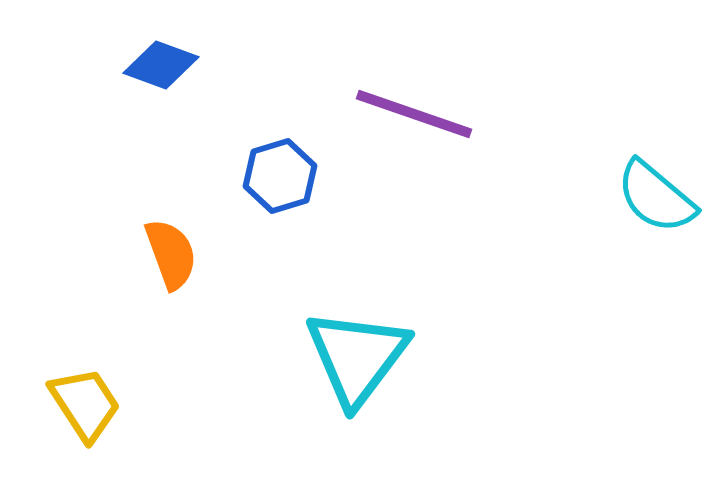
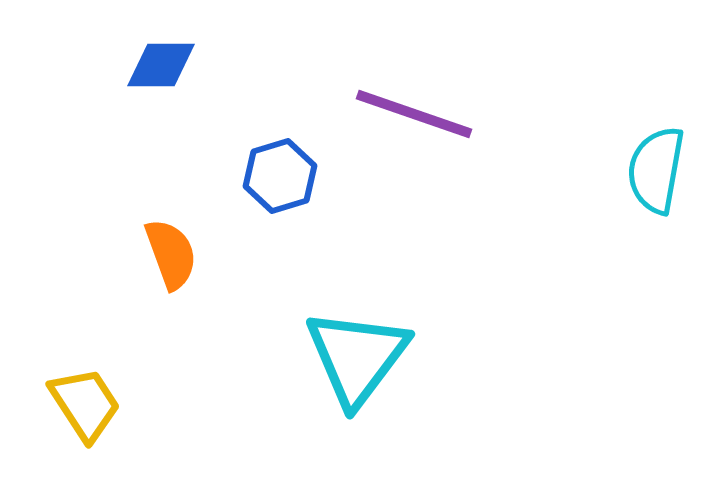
blue diamond: rotated 20 degrees counterclockwise
cyan semicircle: moved 27 px up; rotated 60 degrees clockwise
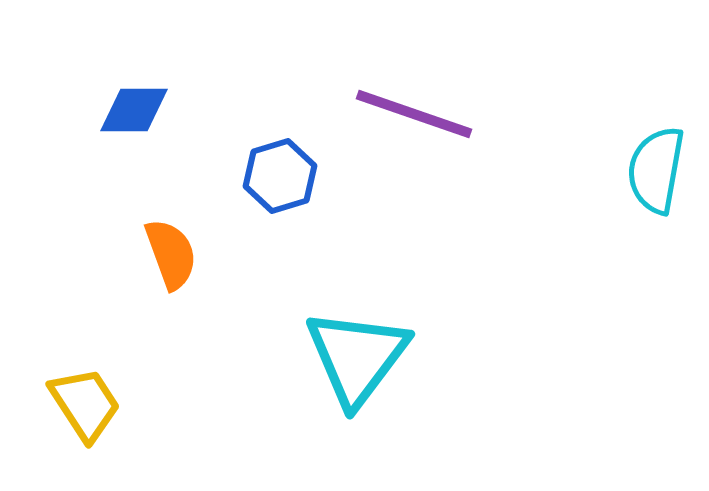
blue diamond: moved 27 px left, 45 px down
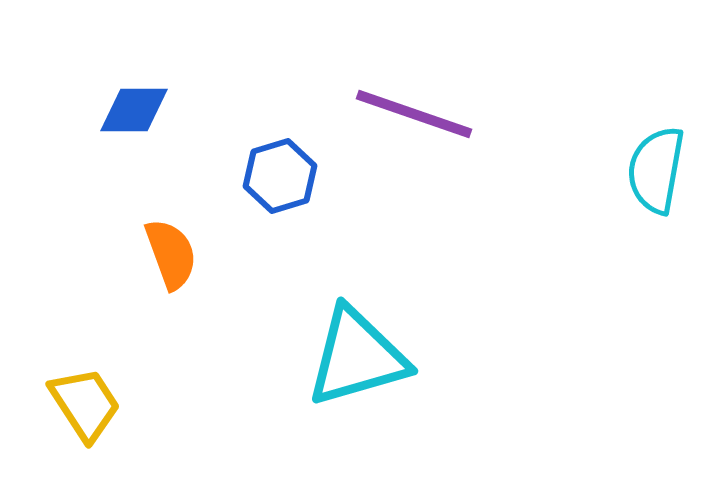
cyan triangle: rotated 37 degrees clockwise
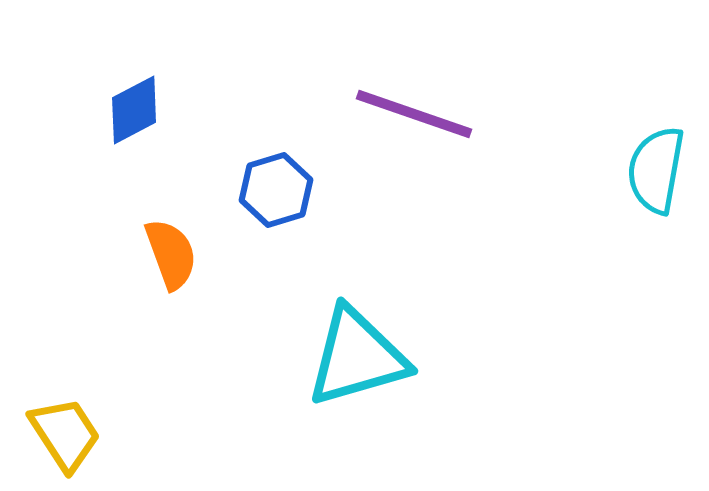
blue diamond: rotated 28 degrees counterclockwise
blue hexagon: moved 4 px left, 14 px down
yellow trapezoid: moved 20 px left, 30 px down
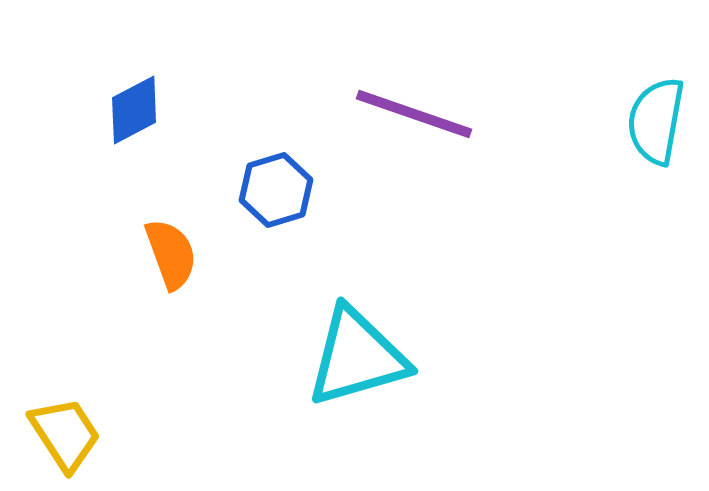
cyan semicircle: moved 49 px up
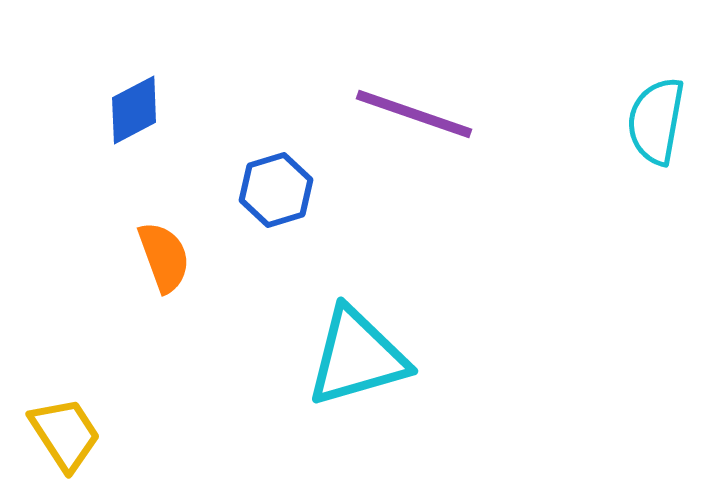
orange semicircle: moved 7 px left, 3 px down
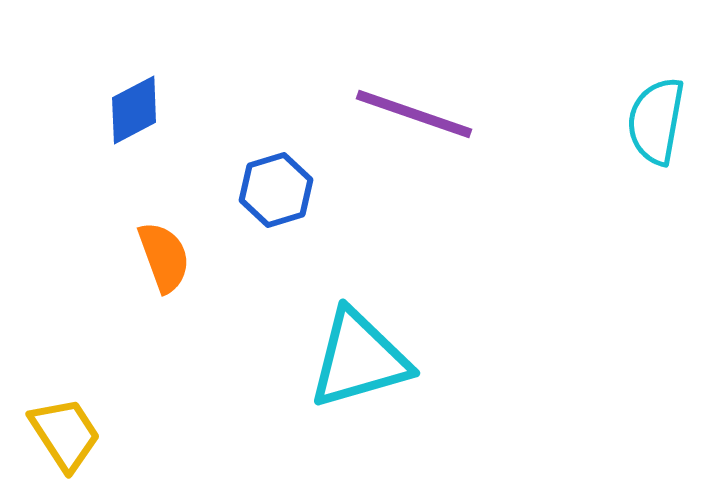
cyan triangle: moved 2 px right, 2 px down
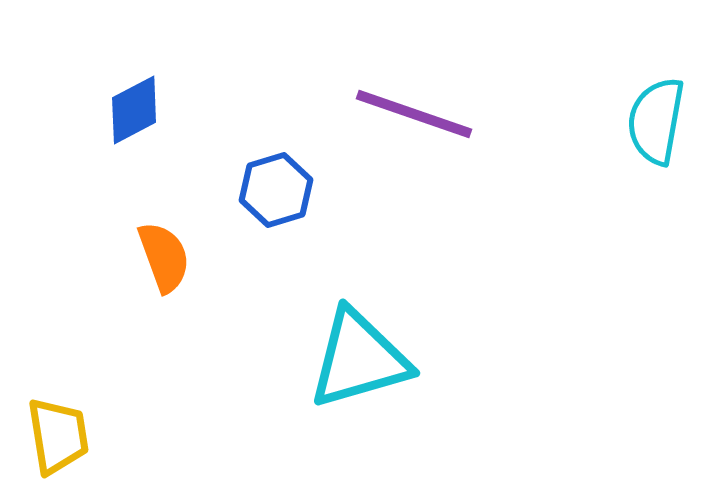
yellow trapezoid: moved 7 px left, 2 px down; rotated 24 degrees clockwise
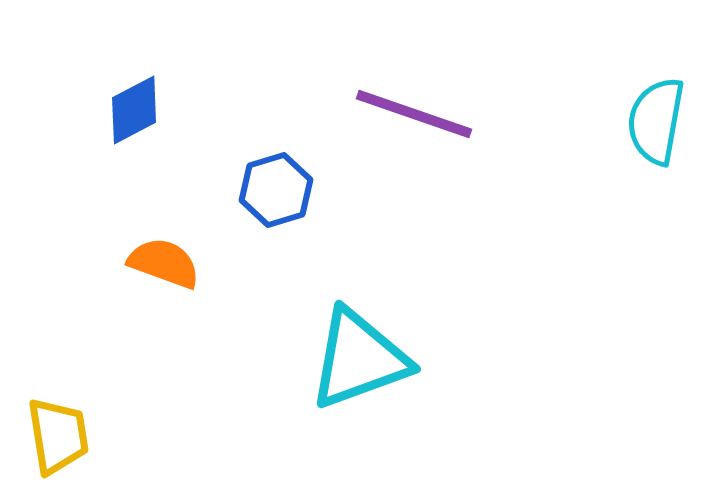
orange semicircle: moved 6 px down; rotated 50 degrees counterclockwise
cyan triangle: rotated 4 degrees counterclockwise
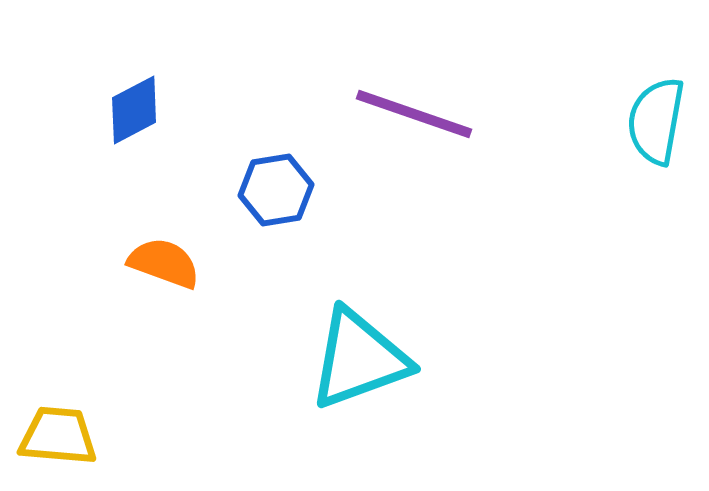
blue hexagon: rotated 8 degrees clockwise
yellow trapezoid: rotated 76 degrees counterclockwise
